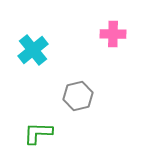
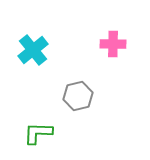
pink cross: moved 10 px down
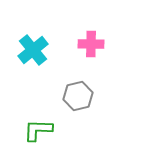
pink cross: moved 22 px left
green L-shape: moved 3 px up
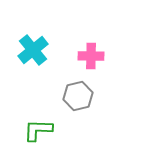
pink cross: moved 12 px down
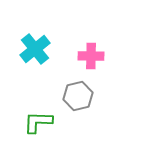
cyan cross: moved 2 px right, 1 px up
green L-shape: moved 8 px up
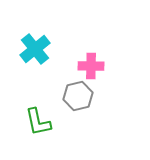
pink cross: moved 10 px down
green L-shape: rotated 104 degrees counterclockwise
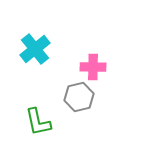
pink cross: moved 2 px right, 1 px down
gray hexagon: moved 1 px right, 1 px down
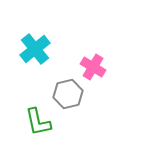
pink cross: rotated 30 degrees clockwise
gray hexagon: moved 11 px left, 3 px up
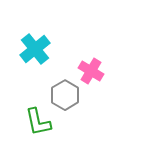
pink cross: moved 2 px left, 4 px down
gray hexagon: moved 3 px left, 1 px down; rotated 16 degrees counterclockwise
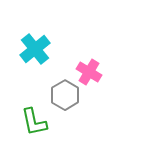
pink cross: moved 2 px left, 1 px down
green L-shape: moved 4 px left
